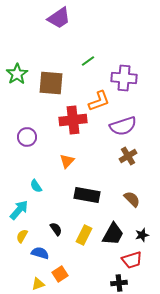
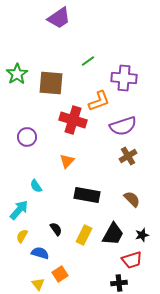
red cross: rotated 24 degrees clockwise
yellow triangle: rotated 48 degrees counterclockwise
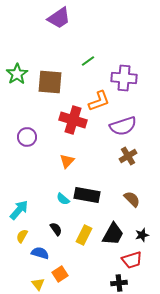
brown square: moved 1 px left, 1 px up
cyan semicircle: moved 27 px right, 13 px down; rotated 16 degrees counterclockwise
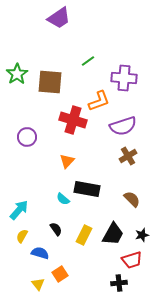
black rectangle: moved 6 px up
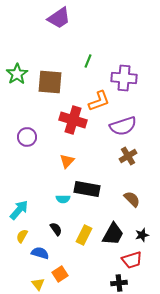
green line: rotated 32 degrees counterclockwise
cyan semicircle: rotated 40 degrees counterclockwise
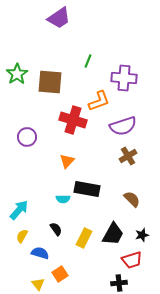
yellow rectangle: moved 3 px down
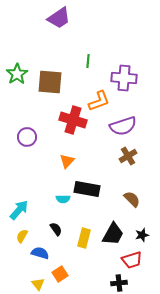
green line: rotated 16 degrees counterclockwise
yellow rectangle: rotated 12 degrees counterclockwise
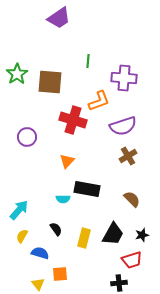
orange square: rotated 28 degrees clockwise
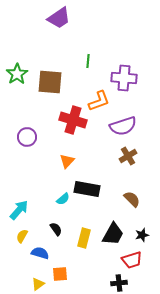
cyan semicircle: rotated 40 degrees counterclockwise
yellow triangle: rotated 32 degrees clockwise
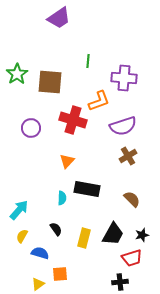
purple circle: moved 4 px right, 9 px up
cyan semicircle: moved 1 px left, 1 px up; rotated 48 degrees counterclockwise
red trapezoid: moved 2 px up
black cross: moved 1 px right, 1 px up
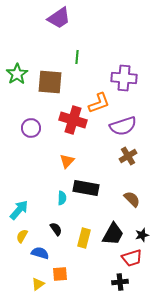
green line: moved 11 px left, 4 px up
orange L-shape: moved 2 px down
black rectangle: moved 1 px left, 1 px up
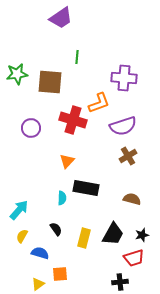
purple trapezoid: moved 2 px right
green star: rotated 25 degrees clockwise
brown semicircle: rotated 30 degrees counterclockwise
red trapezoid: moved 2 px right
